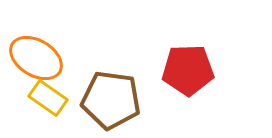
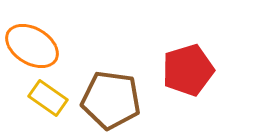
orange ellipse: moved 4 px left, 12 px up
red pentagon: rotated 15 degrees counterclockwise
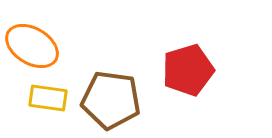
yellow rectangle: rotated 27 degrees counterclockwise
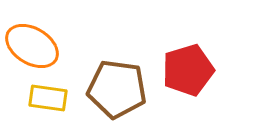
brown pentagon: moved 6 px right, 11 px up
